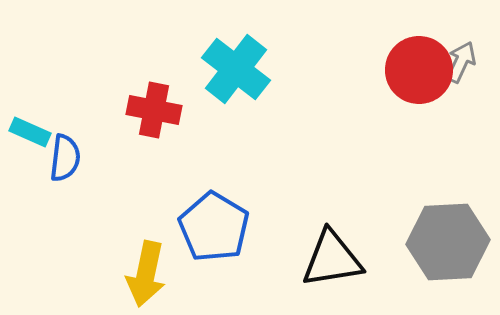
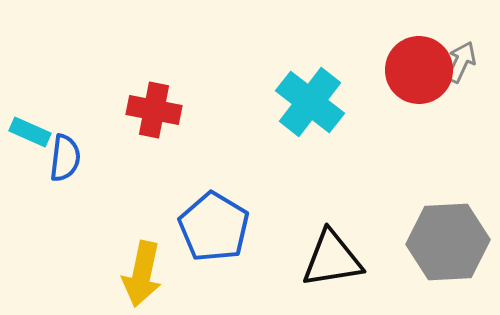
cyan cross: moved 74 px right, 33 px down
yellow arrow: moved 4 px left
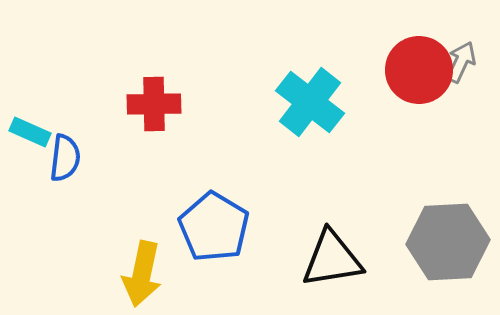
red cross: moved 6 px up; rotated 12 degrees counterclockwise
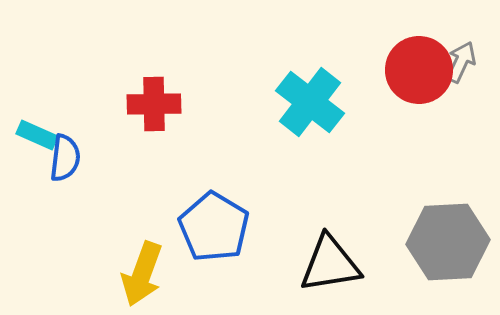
cyan rectangle: moved 7 px right, 3 px down
black triangle: moved 2 px left, 5 px down
yellow arrow: rotated 8 degrees clockwise
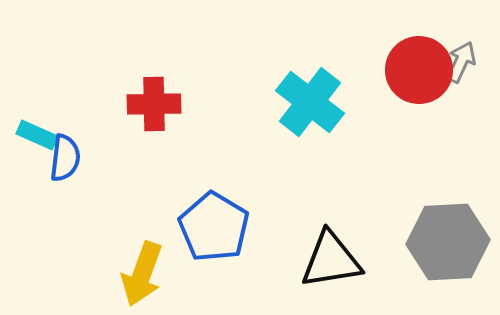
black triangle: moved 1 px right, 4 px up
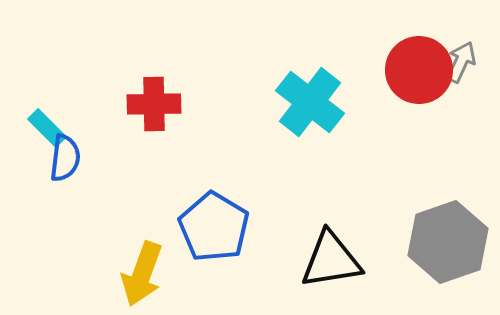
cyan rectangle: moved 10 px right, 7 px up; rotated 21 degrees clockwise
gray hexagon: rotated 16 degrees counterclockwise
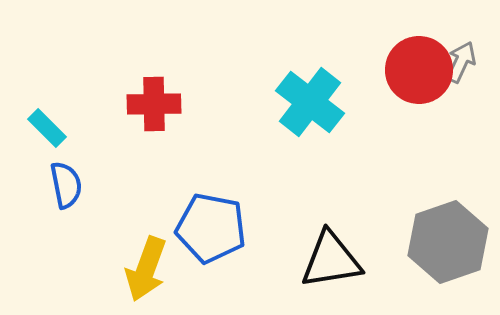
blue semicircle: moved 1 px right, 27 px down; rotated 18 degrees counterclockwise
blue pentagon: moved 3 px left, 1 px down; rotated 20 degrees counterclockwise
yellow arrow: moved 4 px right, 5 px up
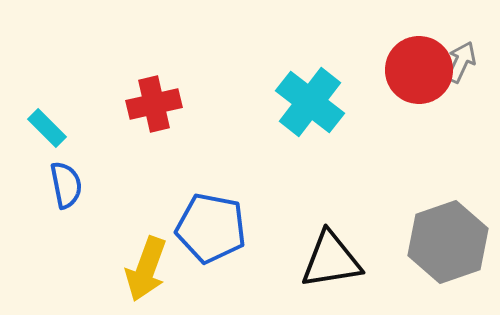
red cross: rotated 12 degrees counterclockwise
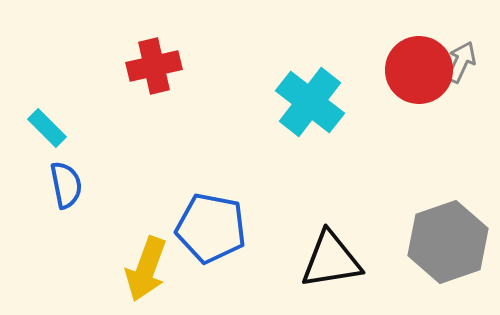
red cross: moved 38 px up
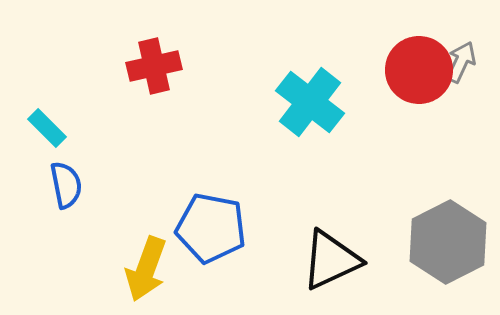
gray hexagon: rotated 8 degrees counterclockwise
black triangle: rotated 16 degrees counterclockwise
